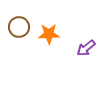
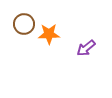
brown circle: moved 5 px right, 3 px up
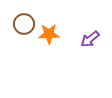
purple arrow: moved 4 px right, 9 px up
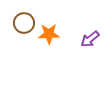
brown circle: moved 1 px up
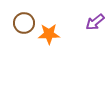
purple arrow: moved 5 px right, 17 px up
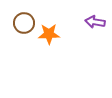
purple arrow: rotated 48 degrees clockwise
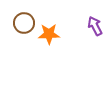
purple arrow: moved 4 px down; rotated 54 degrees clockwise
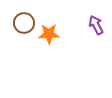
purple arrow: moved 1 px right, 1 px up
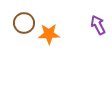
purple arrow: moved 2 px right
